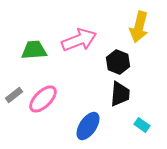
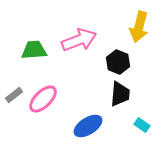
blue ellipse: rotated 24 degrees clockwise
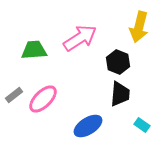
pink arrow: moved 1 px right, 2 px up; rotated 12 degrees counterclockwise
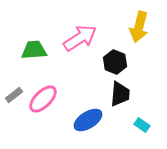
black hexagon: moved 3 px left
blue ellipse: moved 6 px up
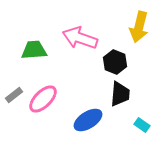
pink arrow: rotated 128 degrees counterclockwise
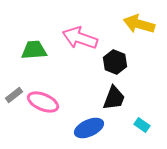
yellow arrow: moved 3 px up; rotated 92 degrees clockwise
black trapezoid: moved 6 px left, 4 px down; rotated 16 degrees clockwise
pink ellipse: moved 3 px down; rotated 68 degrees clockwise
blue ellipse: moved 1 px right, 8 px down; rotated 8 degrees clockwise
